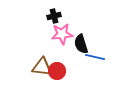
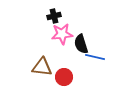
red circle: moved 7 px right, 6 px down
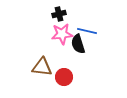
black cross: moved 5 px right, 2 px up
black semicircle: moved 3 px left
blue line: moved 8 px left, 26 px up
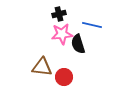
blue line: moved 5 px right, 6 px up
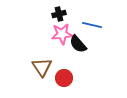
black semicircle: rotated 24 degrees counterclockwise
brown triangle: rotated 50 degrees clockwise
red circle: moved 1 px down
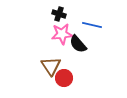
black cross: rotated 32 degrees clockwise
brown triangle: moved 9 px right, 1 px up
